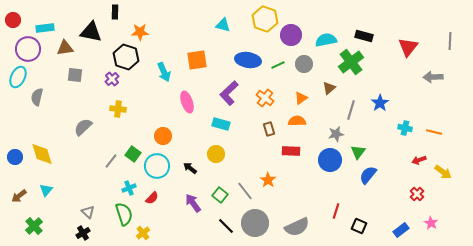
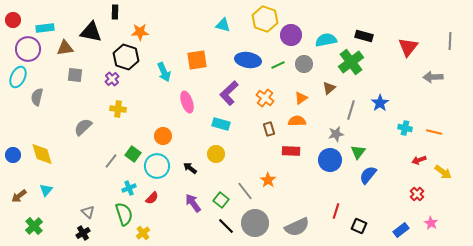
blue circle at (15, 157): moved 2 px left, 2 px up
green square at (220, 195): moved 1 px right, 5 px down
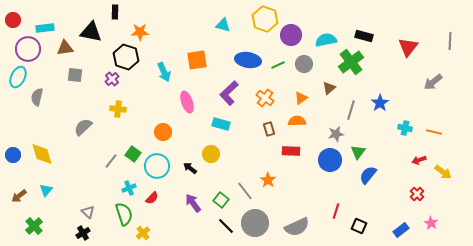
gray arrow at (433, 77): moved 5 px down; rotated 36 degrees counterclockwise
orange circle at (163, 136): moved 4 px up
yellow circle at (216, 154): moved 5 px left
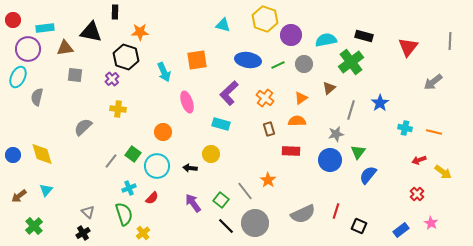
black arrow at (190, 168): rotated 32 degrees counterclockwise
gray semicircle at (297, 227): moved 6 px right, 13 px up
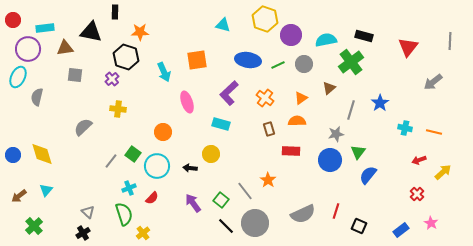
yellow arrow at (443, 172): rotated 78 degrees counterclockwise
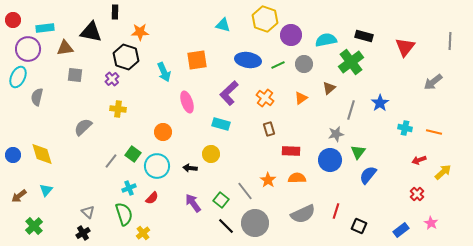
red triangle at (408, 47): moved 3 px left
orange semicircle at (297, 121): moved 57 px down
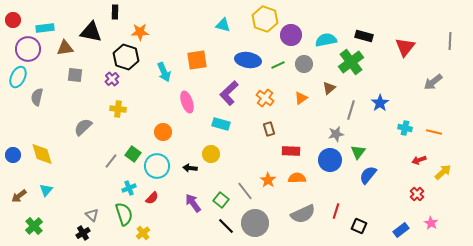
gray triangle at (88, 212): moved 4 px right, 3 px down
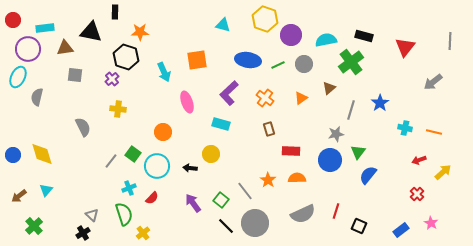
gray semicircle at (83, 127): rotated 108 degrees clockwise
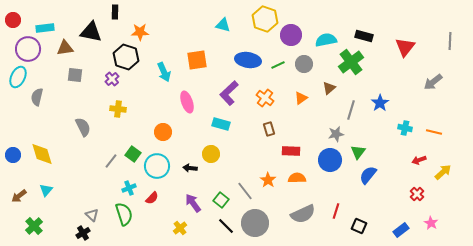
yellow cross at (143, 233): moved 37 px right, 5 px up
